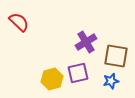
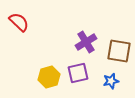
brown square: moved 3 px right, 5 px up
yellow hexagon: moved 3 px left, 2 px up
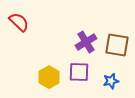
brown square: moved 2 px left, 6 px up
purple square: moved 1 px right, 1 px up; rotated 15 degrees clockwise
yellow hexagon: rotated 15 degrees counterclockwise
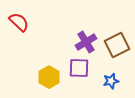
brown square: rotated 35 degrees counterclockwise
purple square: moved 4 px up
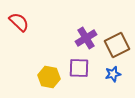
purple cross: moved 4 px up
yellow hexagon: rotated 20 degrees counterclockwise
blue star: moved 2 px right, 7 px up
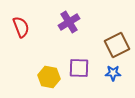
red semicircle: moved 2 px right, 5 px down; rotated 25 degrees clockwise
purple cross: moved 17 px left, 16 px up
blue star: moved 1 px up; rotated 14 degrees clockwise
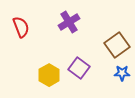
brown square: rotated 10 degrees counterclockwise
purple square: rotated 35 degrees clockwise
blue star: moved 9 px right
yellow hexagon: moved 2 px up; rotated 20 degrees clockwise
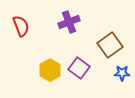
purple cross: rotated 10 degrees clockwise
red semicircle: moved 1 px up
brown square: moved 7 px left
yellow hexagon: moved 1 px right, 5 px up
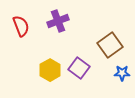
purple cross: moved 11 px left, 1 px up
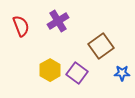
purple cross: rotated 10 degrees counterclockwise
brown square: moved 9 px left, 1 px down
purple square: moved 2 px left, 5 px down
